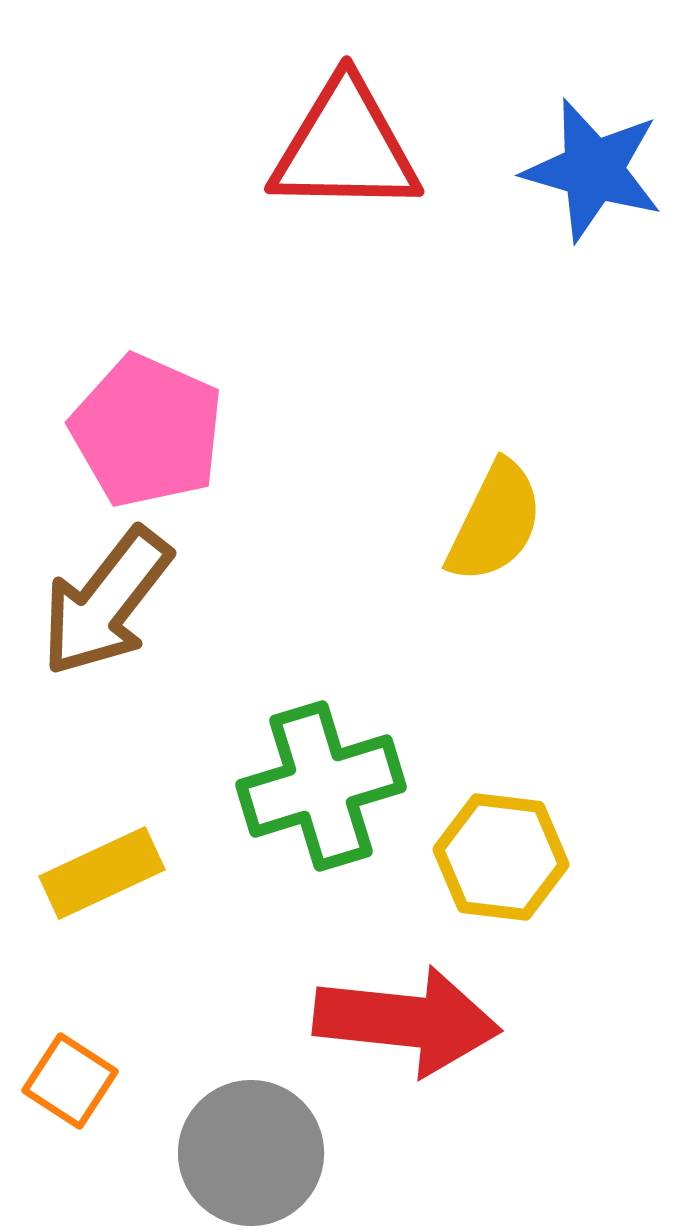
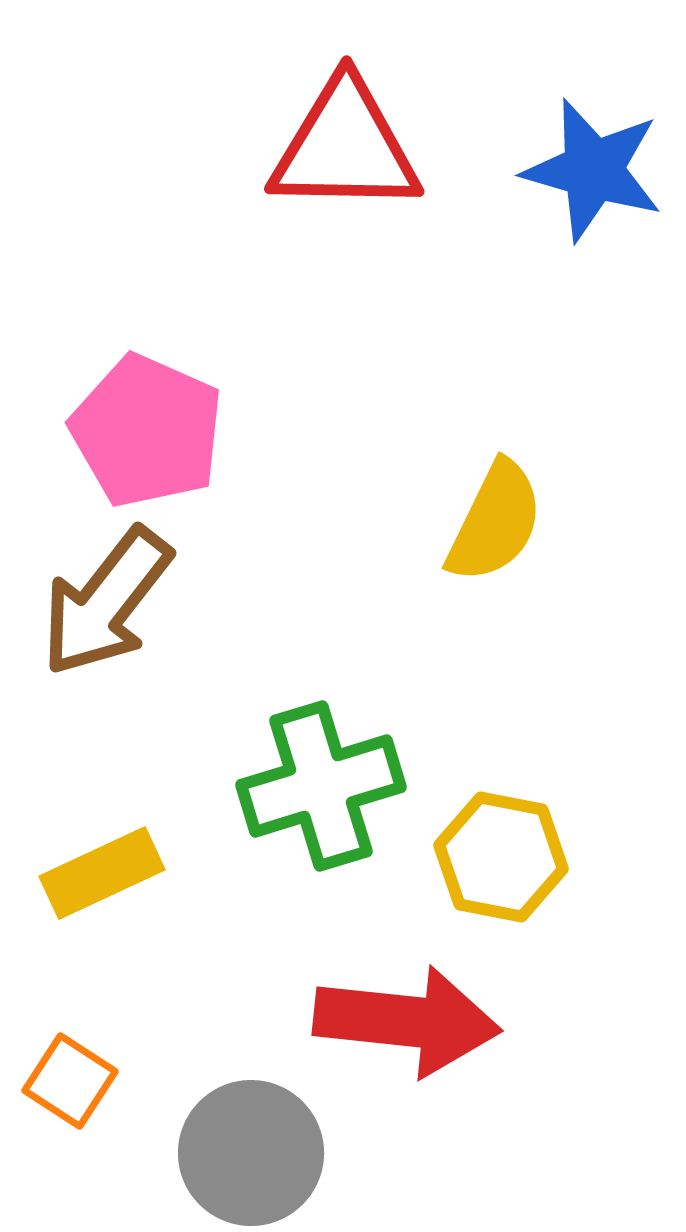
yellow hexagon: rotated 4 degrees clockwise
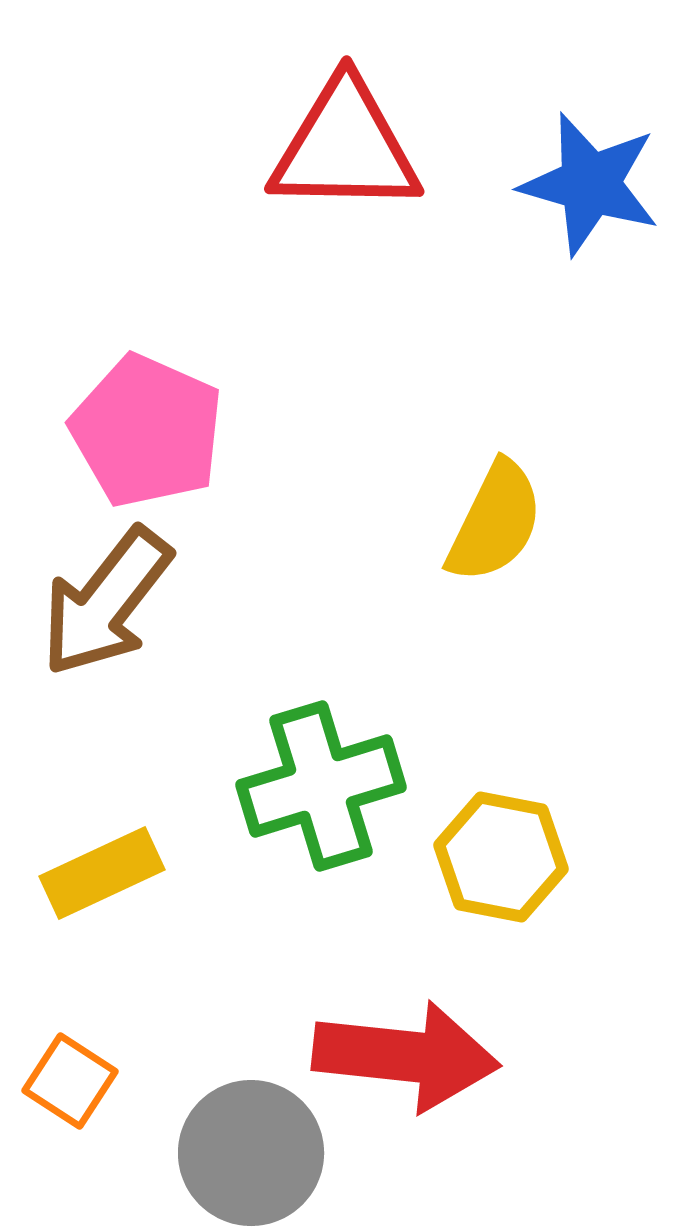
blue star: moved 3 px left, 14 px down
red arrow: moved 1 px left, 35 px down
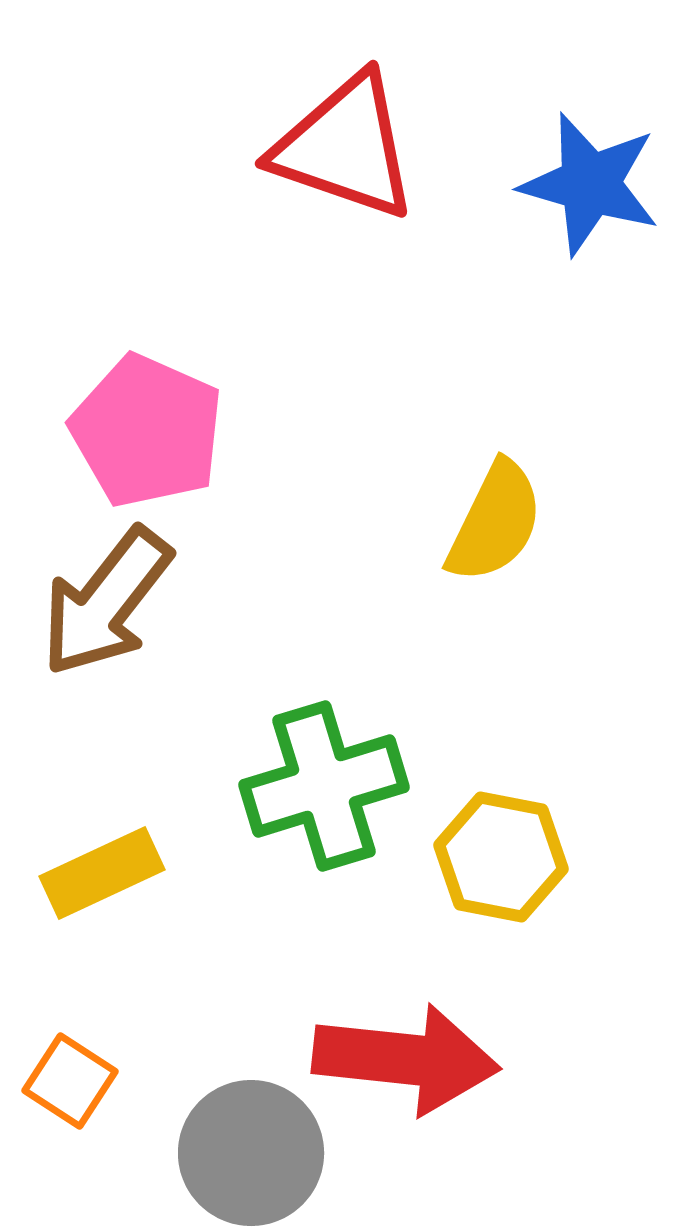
red triangle: rotated 18 degrees clockwise
green cross: moved 3 px right
red arrow: moved 3 px down
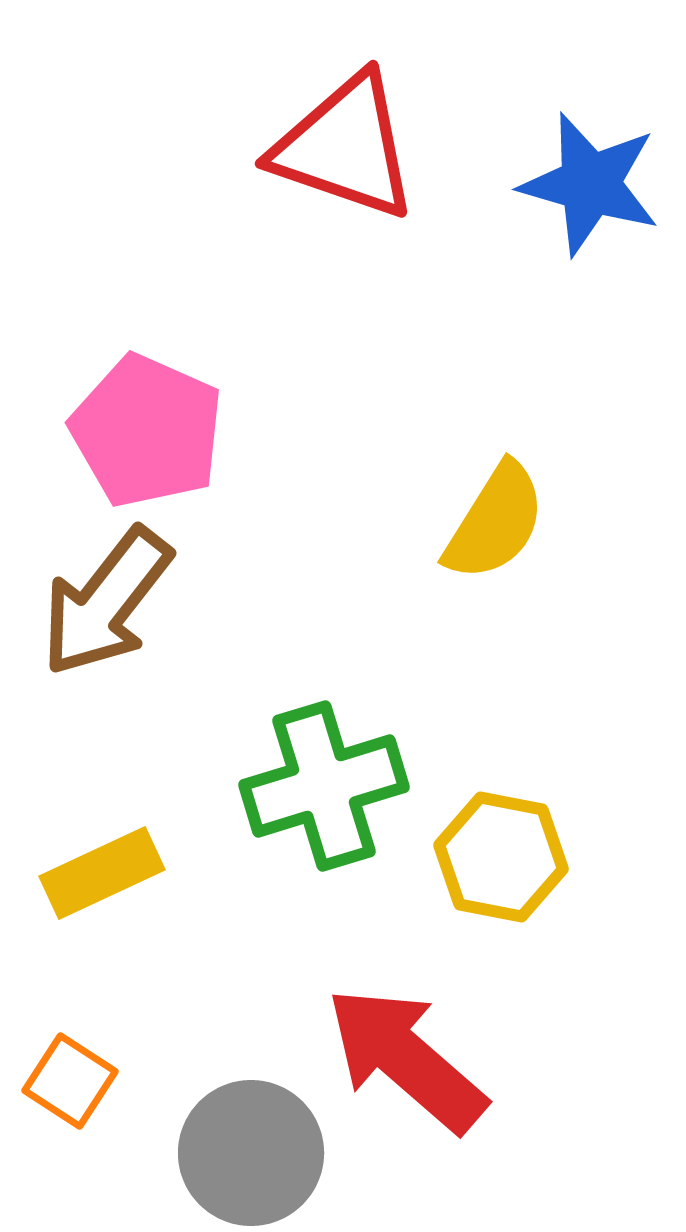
yellow semicircle: rotated 6 degrees clockwise
red arrow: rotated 145 degrees counterclockwise
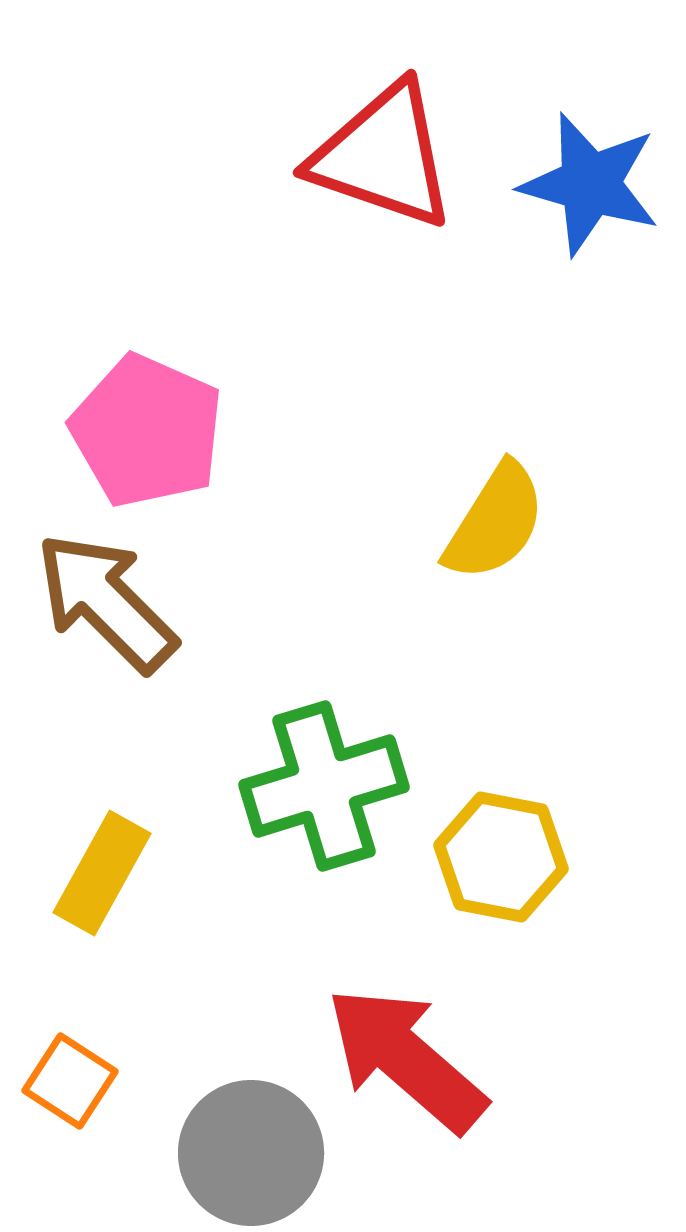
red triangle: moved 38 px right, 9 px down
brown arrow: rotated 97 degrees clockwise
yellow rectangle: rotated 36 degrees counterclockwise
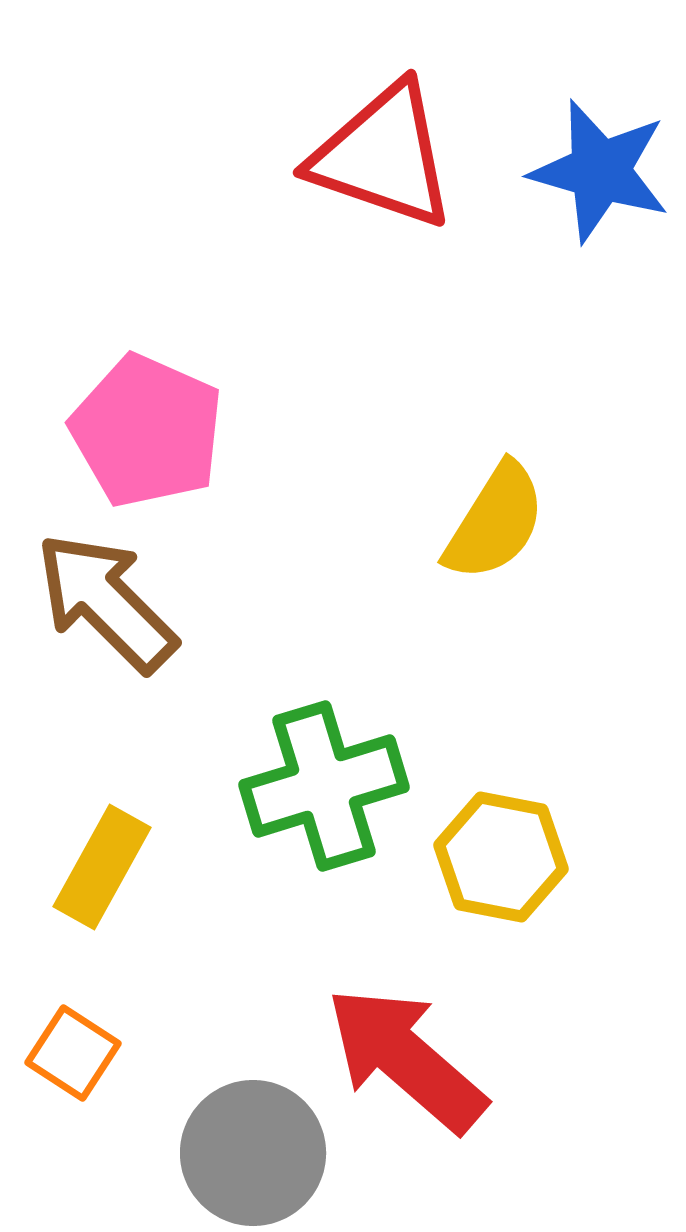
blue star: moved 10 px right, 13 px up
yellow rectangle: moved 6 px up
orange square: moved 3 px right, 28 px up
gray circle: moved 2 px right
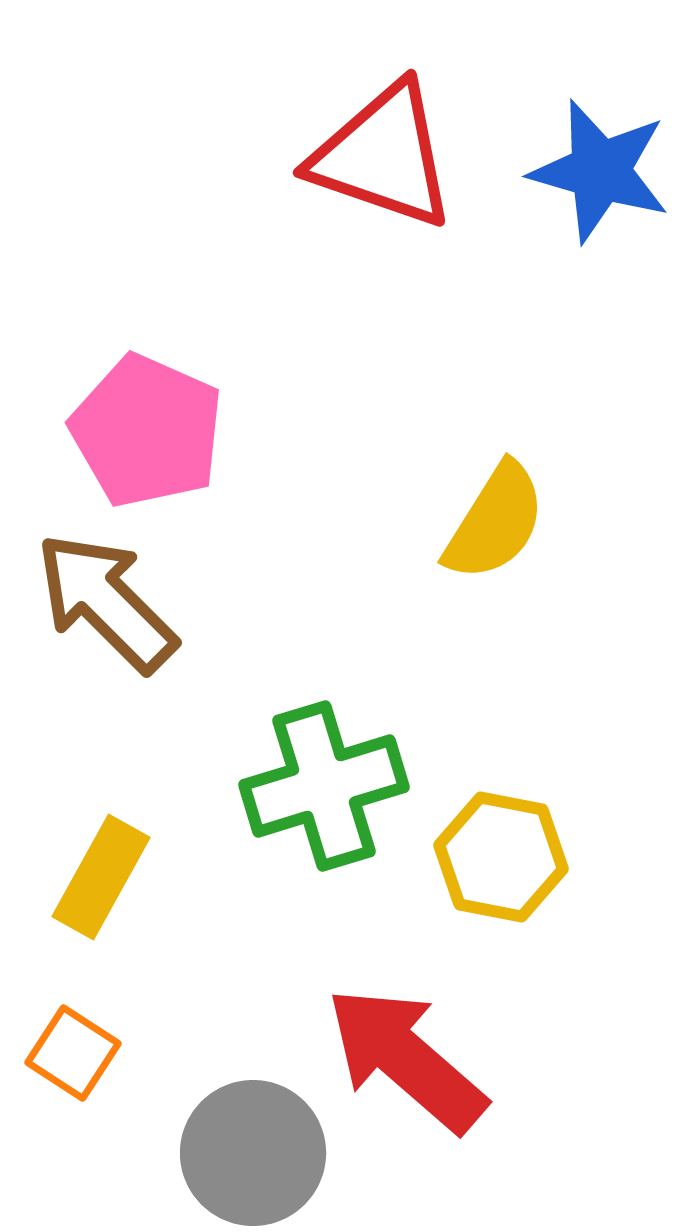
yellow rectangle: moved 1 px left, 10 px down
